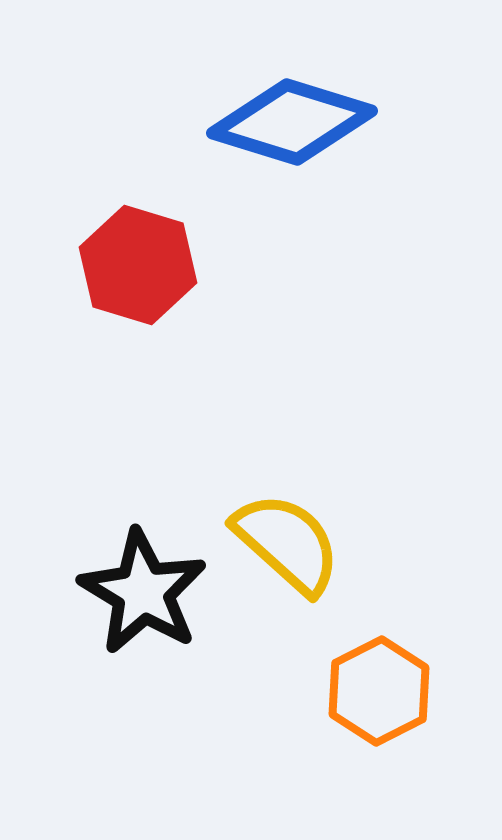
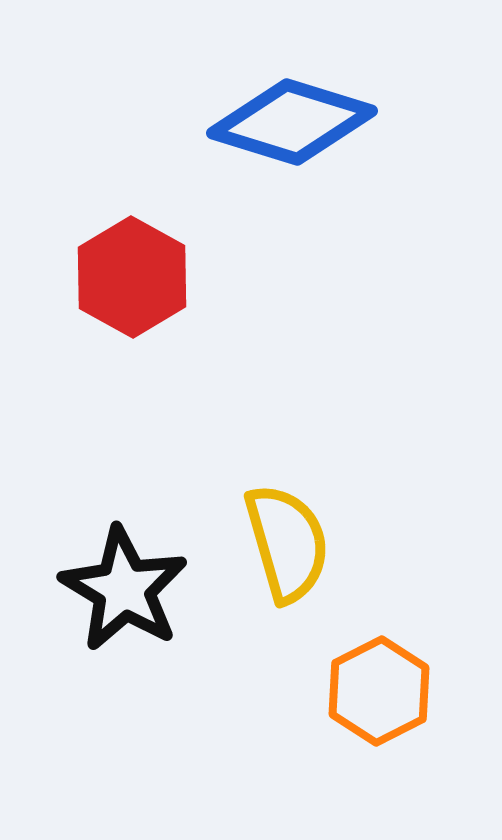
red hexagon: moved 6 px left, 12 px down; rotated 12 degrees clockwise
yellow semicircle: rotated 32 degrees clockwise
black star: moved 19 px left, 3 px up
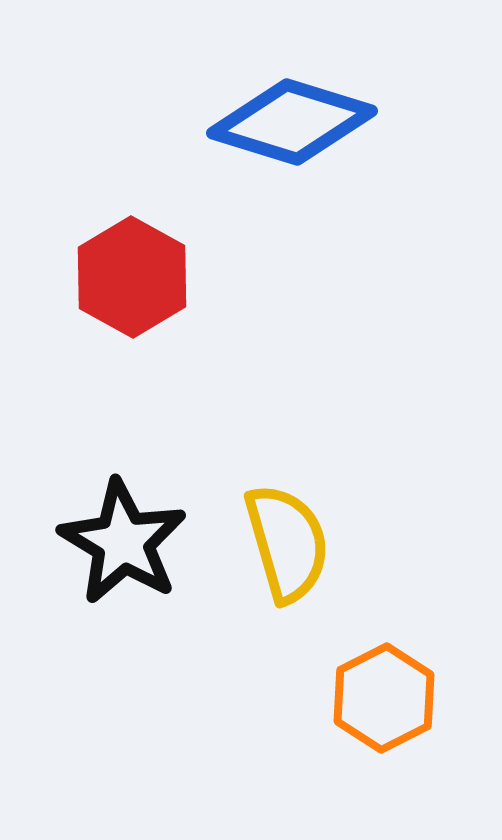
black star: moved 1 px left, 47 px up
orange hexagon: moved 5 px right, 7 px down
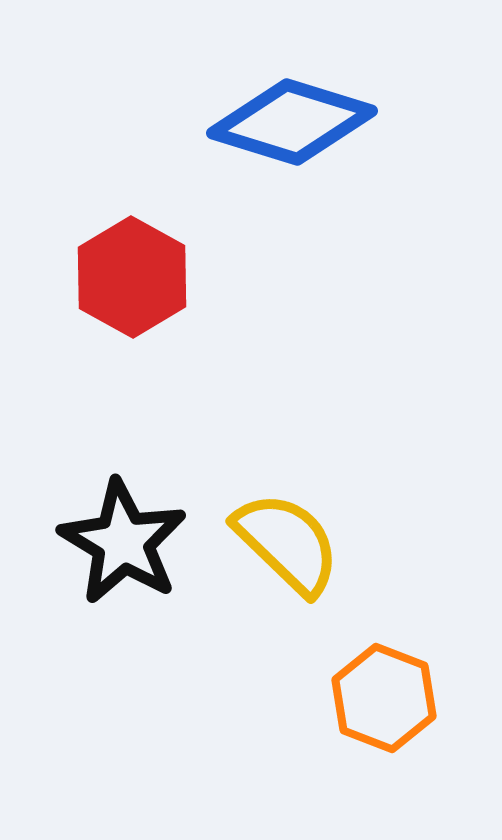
yellow semicircle: rotated 30 degrees counterclockwise
orange hexagon: rotated 12 degrees counterclockwise
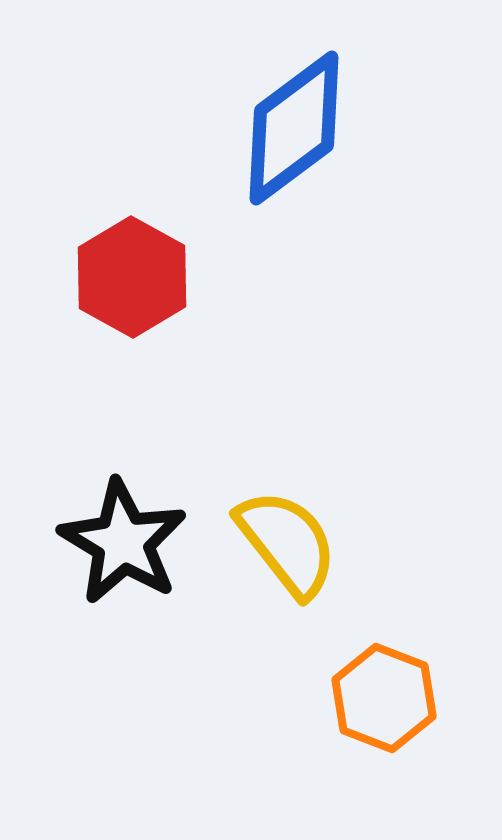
blue diamond: moved 2 px right, 6 px down; rotated 54 degrees counterclockwise
yellow semicircle: rotated 8 degrees clockwise
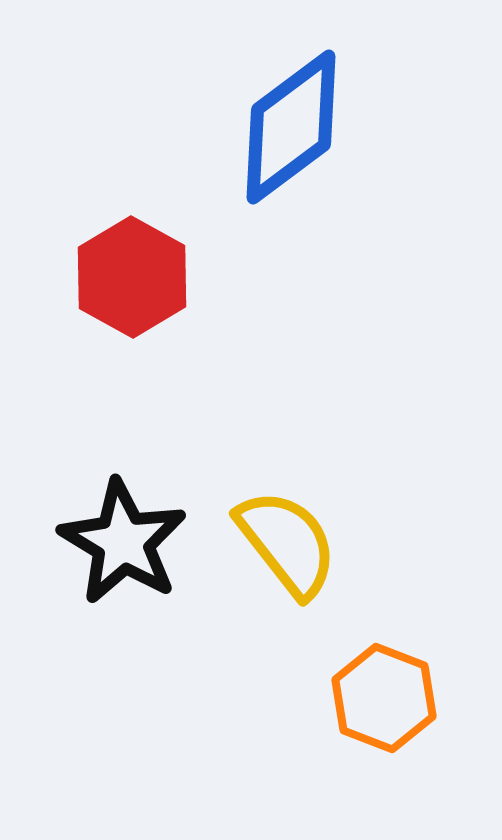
blue diamond: moved 3 px left, 1 px up
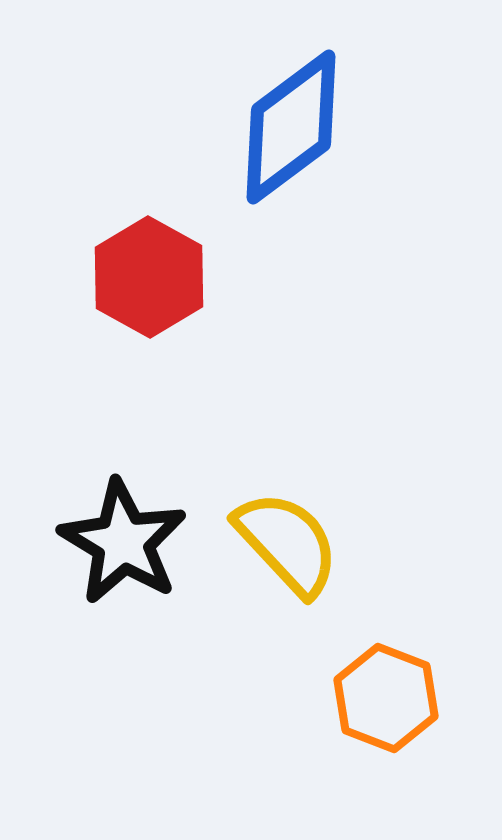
red hexagon: moved 17 px right
yellow semicircle: rotated 5 degrees counterclockwise
orange hexagon: moved 2 px right
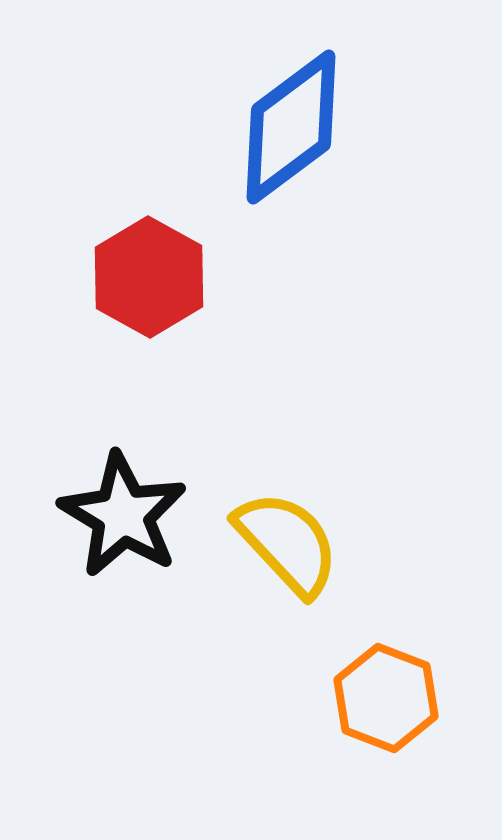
black star: moved 27 px up
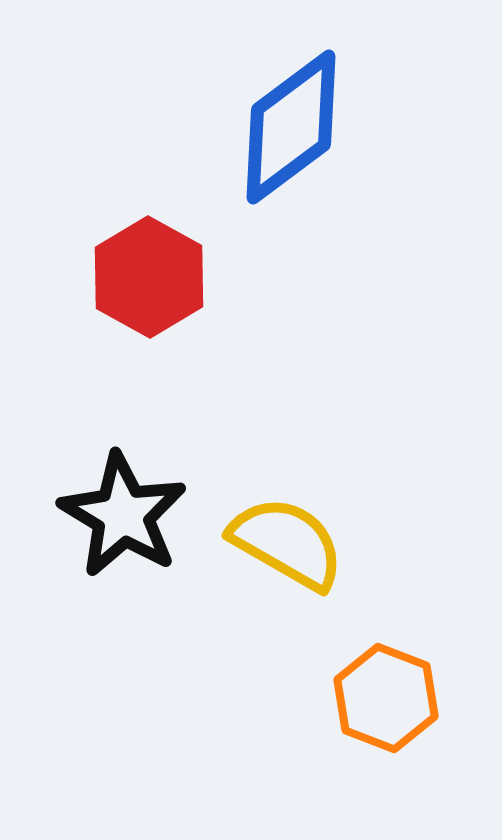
yellow semicircle: rotated 17 degrees counterclockwise
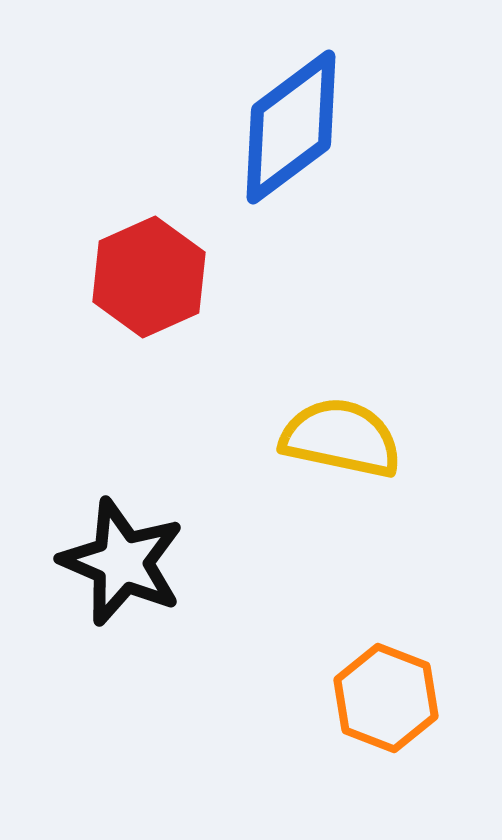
red hexagon: rotated 7 degrees clockwise
black star: moved 1 px left, 47 px down; rotated 8 degrees counterclockwise
yellow semicircle: moved 54 px right, 105 px up; rotated 18 degrees counterclockwise
